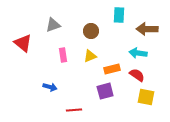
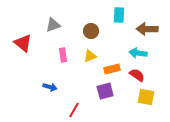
red line: rotated 56 degrees counterclockwise
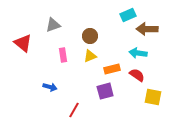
cyan rectangle: moved 9 px right; rotated 63 degrees clockwise
brown circle: moved 1 px left, 5 px down
yellow square: moved 7 px right
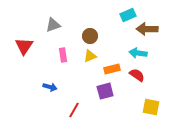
red triangle: moved 1 px right, 3 px down; rotated 24 degrees clockwise
yellow square: moved 2 px left, 10 px down
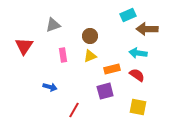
yellow square: moved 13 px left
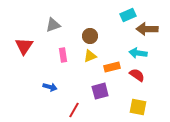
orange rectangle: moved 2 px up
purple square: moved 5 px left
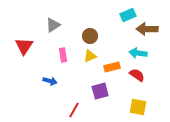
gray triangle: rotated 14 degrees counterclockwise
blue arrow: moved 6 px up
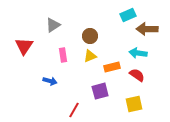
yellow square: moved 4 px left, 3 px up; rotated 24 degrees counterclockwise
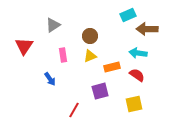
blue arrow: moved 2 px up; rotated 40 degrees clockwise
